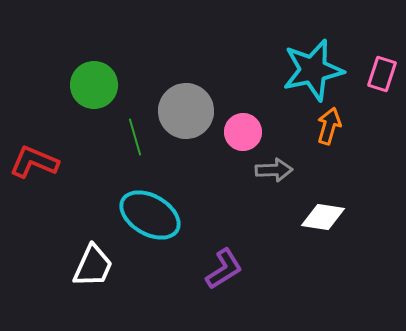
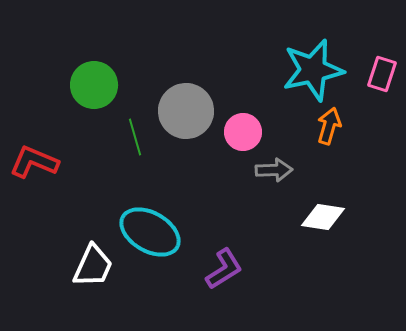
cyan ellipse: moved 17 px down
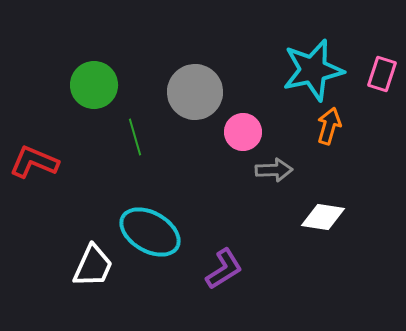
gray circle: moved 9 px right, 19 px up
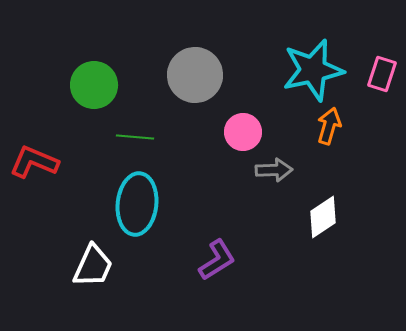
gray circle: moved 17 px up
green line: rotated 69 degrees counterclockwise
white diamond: rotated 42 degrees counterclockwise
cyan ellipse: moved 13 px left, 28 px up; rotated 66 degrees clockwise
purple L-shape: moved 7 px left, 9 px up
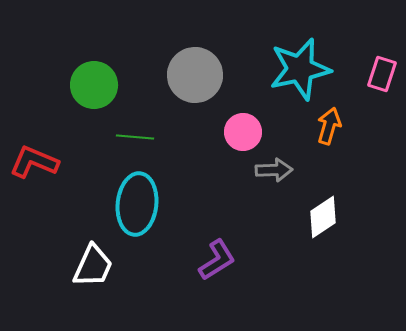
cyan star: moved 13 px left, 1 px up
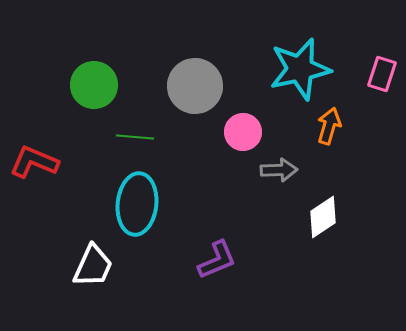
gray circle: moved 11 px down
gray arrow: moved 5 px right
purple L-shape: rotated 9 degrees clockwise
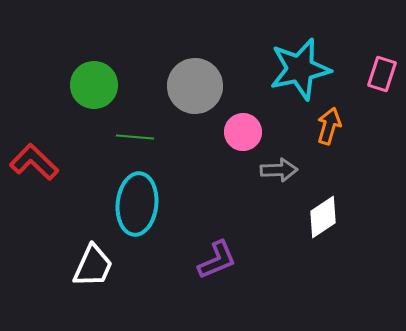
red L-shape: rotated 21 degrees clockwise
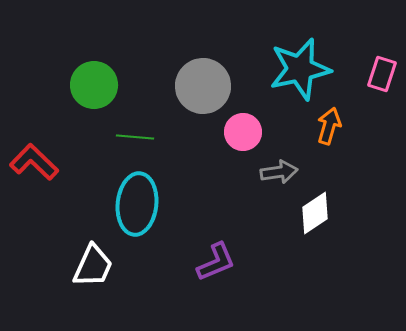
gray circle: moved 8 px right
gray arrow: moved 2 px down; rotated 6 degrees counterclockwise
white diamond: moved 8 px left, 4 px up
purple L-shape: moved 1 px left, 2 px down
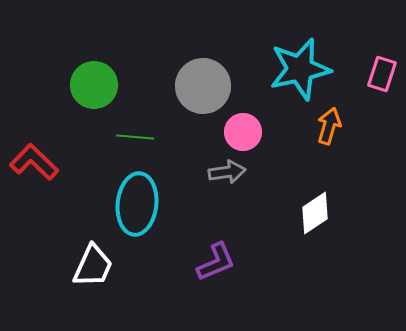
gray arrow: moved 52 px left
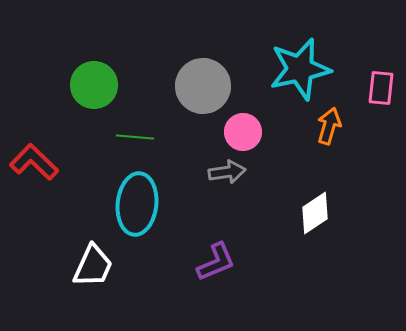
pink rectangle: moved 1 px left, 14 px down; rotated 12 degrees counterclockwise
